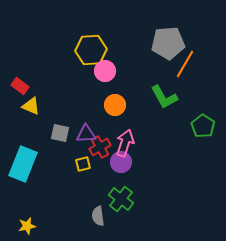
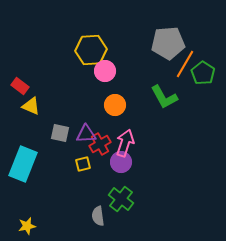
green pentagon: moved 53 px up
red cross: moved 3 px up
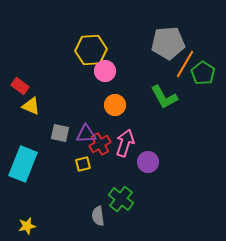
purple circle: moved 27 px right
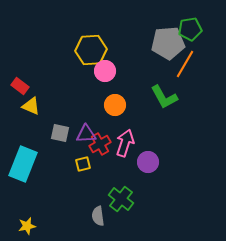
green pentagon: moved 13 px left, 44 px up; rotated 30 degrees clockwise
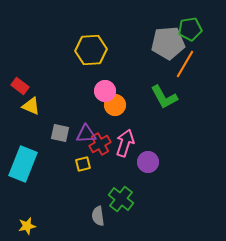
pink circle: moved 20 px down
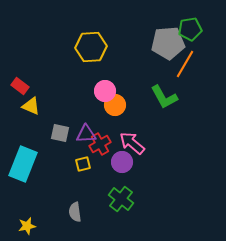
yellow hexagon: moved 3 px up
pink arrow: moved 7 px right; rotated 68 degrees counterclockwise
purple circle: moved 26 px left
gray semicircle: moved 23 px left, 4 px up
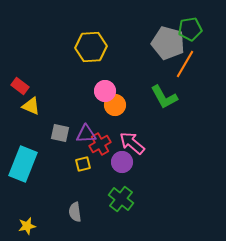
gray pentagon: rotated 20 degrees clockwise
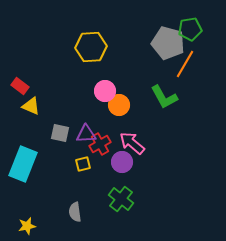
orange circle: moved 4 px right
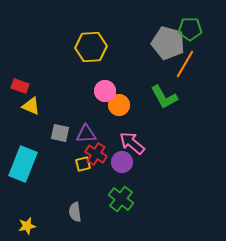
green pentagon: rotated 10 degrees clockwise
red rectangle: rotated 18 degrees counterclockwise
red cross: moved 4 px left, 10 px down; rotated 30 degrees counterclockwise
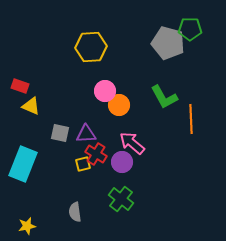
orange line: moved 6 px right, 55 px down; rotated 32 degrees counterclockwise
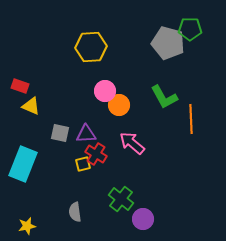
purple circle: moved 21 px right, 57 px down
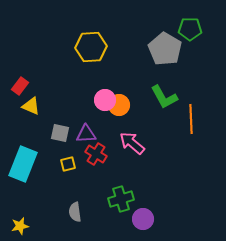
gray pentagon: moved 3 px left, 6 px down; rotated 16 degrees clockwise
red rectangle: rotated 72 degrees counterclockwise
pink circle: moved 9 px down
yellow square: moved 15 px left
green cross: rotated 35 degrees clockwise
yellow star: moved 7 px left
